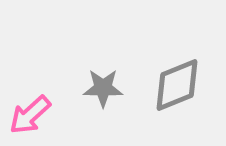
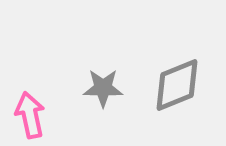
pink arrow: rotated 120 degrees clockwise
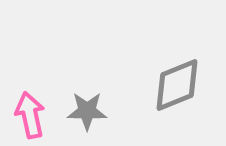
gray star: moved 16 px left, 23 px down
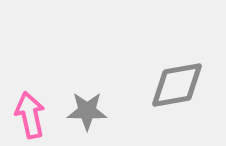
gray diamond: rotated 12 degrees clockwise
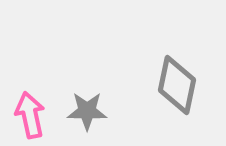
gray diamond: rotated 68 degrees counterclockwise
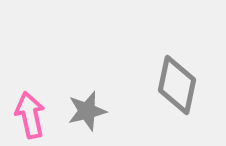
gray star: rotated 15 degrees counterclockwise
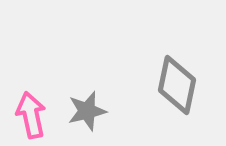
pink arrow: moved 1 px right
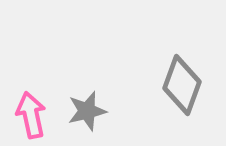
gray diamond: moved 5 px right; rotated 8 degrees clockwise
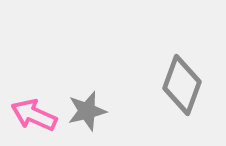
pink arrow: moved 3 px right; rotated 54 degrees counterclockwise
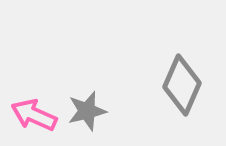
gray diamond: rotated 4 degrees clockwise
